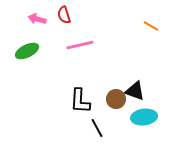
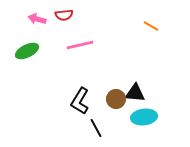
red semicircle: rotated 78 degrees counterclockwise
black triangle: moved 2 px down; rotated 15 degrees counterclockwise
black L-shape: rotated 28 degrees clockwise
black line: moved 1 px left
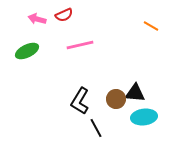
red semicircle: rotated 18 degrees counterclockwise
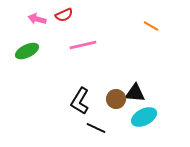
pink line: moved 3 px right
cyan ellipse: rotated 20 degrees counterclockwise
black line: rotated 36 degrees counterclockwise
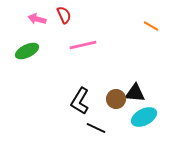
red semicircle: rotated 90 degrees counterclockwise
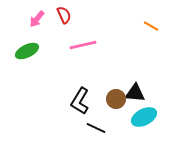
pink arrow: rotated 66 degrees counterclockwise
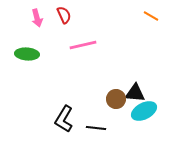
pink arrow: moved 1 px up; rotated 54 degrees counterclockwise
orange line: moved 10 px up
green ellipse: moved 3 px down; rotated 30 degrees clockwise
black L-shape: moved 16 px left, 18 px down
cyan ellipse: moved 6 px up
black line: rotated 18 degrees counterclockwise
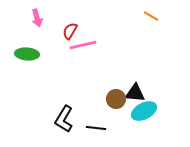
red semicircle: moved 6 px right, 16 px down; rotated 126 degrees counterclockwise
